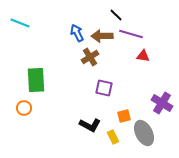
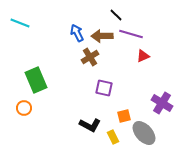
red triangle: rotated 32 degrees counterclockwise
green rectangle: rotated 20 degrees counterclockwise
gray ellipse: rotated 15 degrees counterclockwise
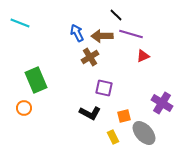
black L-shape: moved 12 px up
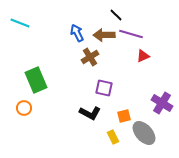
brown arrow: moved 2 px right, 1 px up
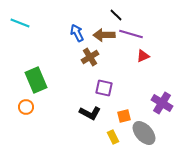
orange circle: moved 2 px right, 1 px up
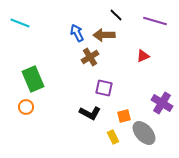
purple line: moved 24 px right, 13 px up
green rectangle: moved 3 px left, 1 px up
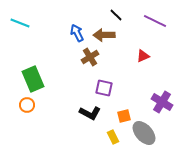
purple line: rotated 10 degrees clockwise
purple cross: moved 1 px up
orange circle: moved 1 px right, 2 px up
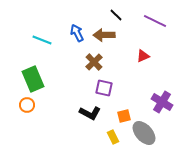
cyan line: moved 22 px right, 17 px down
brown cross: moved 4 px right, 5 px down; rotated 12 degrees counterclockwise
